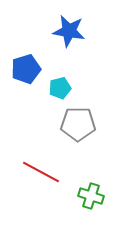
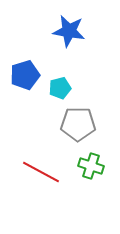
blue pentagon: moved 1 px left, 6 px down
green cross: moved 30 px up
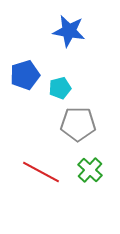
green cross: moved 1 px left, 4 px down; rotated 25 degrees clockwise
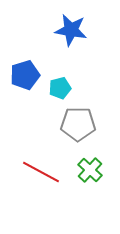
blue star: moved 2 px right, 1 px up
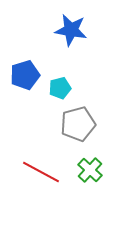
gray pentagon: rotated 16 degrees counterclockwise
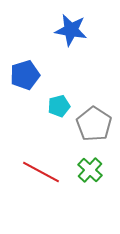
cyan pentagon: moved 1 px left, 18 px down
gray pentagon: moved 16 px right; rotated 24 degrees counterclockwise
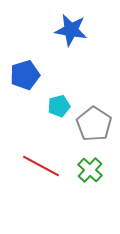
red line: moved 6 px up
